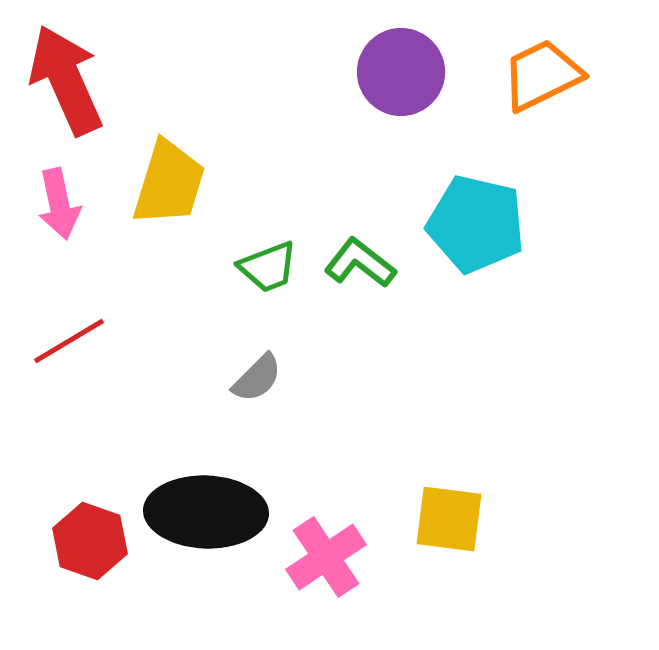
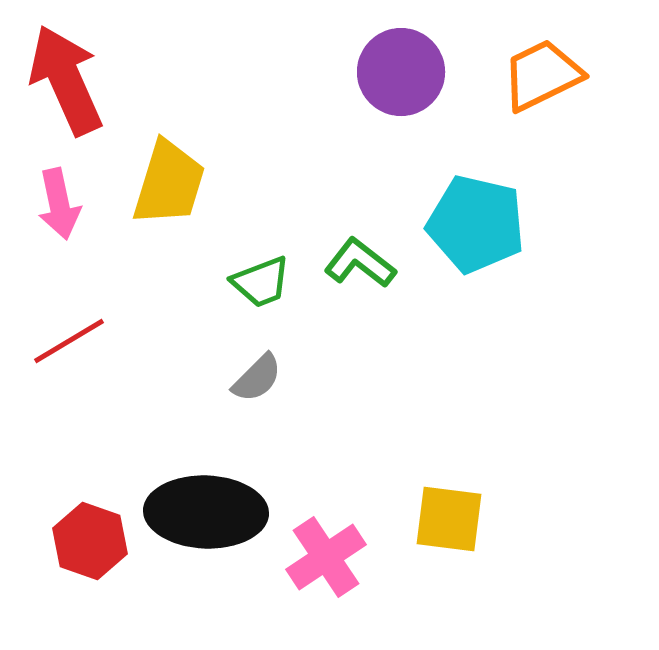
green trapezoid: moved 7 px left, 15 px down
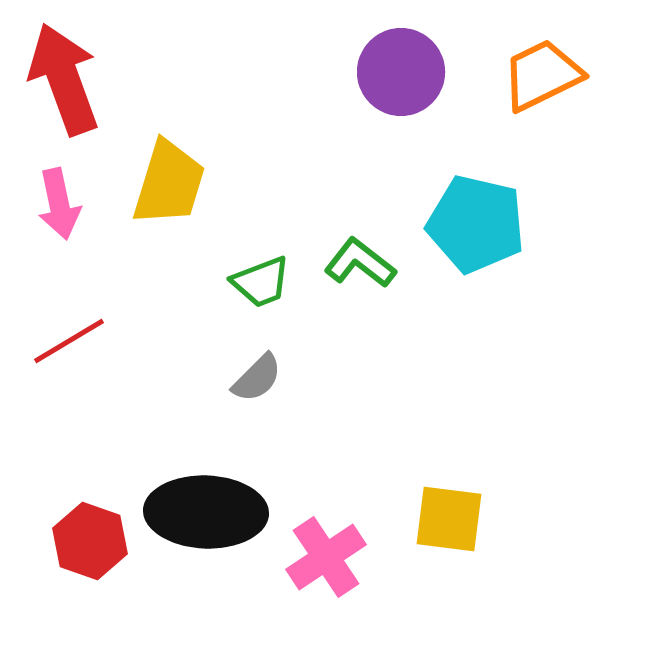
red arrow: moved 2 px left, 1 px up; rotated 4 degrees clockwise
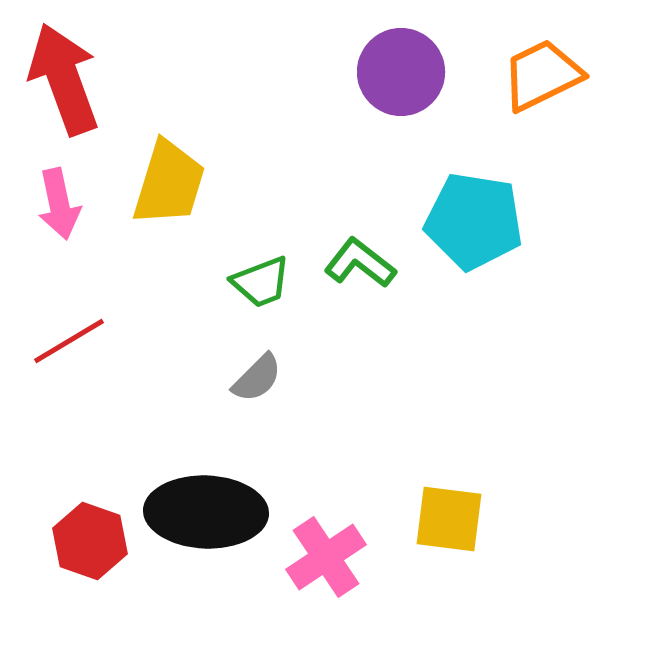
cyan pentagon: moved 2 px left, 3 px up; rotated 4 degrees counterclockwise
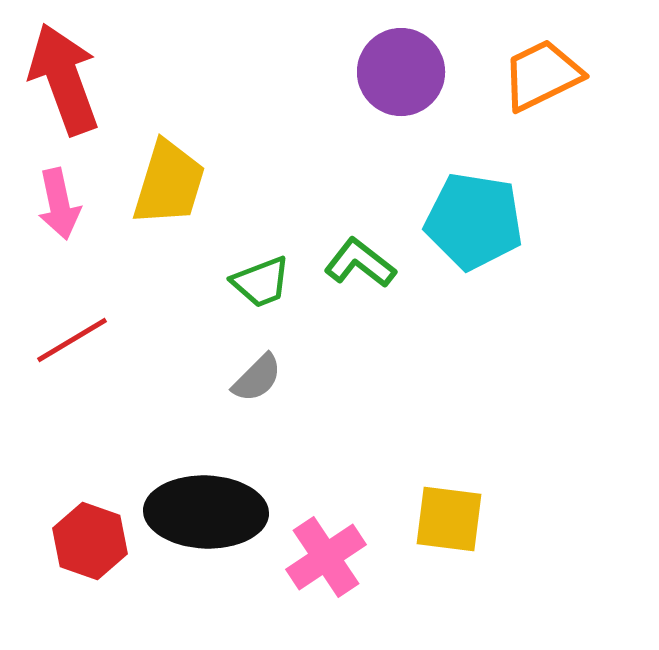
red line: moved 3 px right, 1 px up
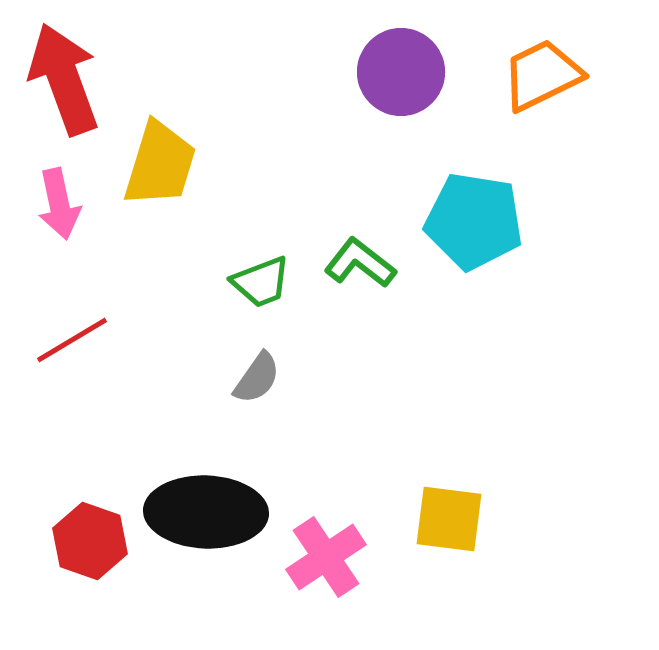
yellow trapezoid: moved 9 px left, 19 px up
gray semicircle: rotated 10 degrees counterclockwise
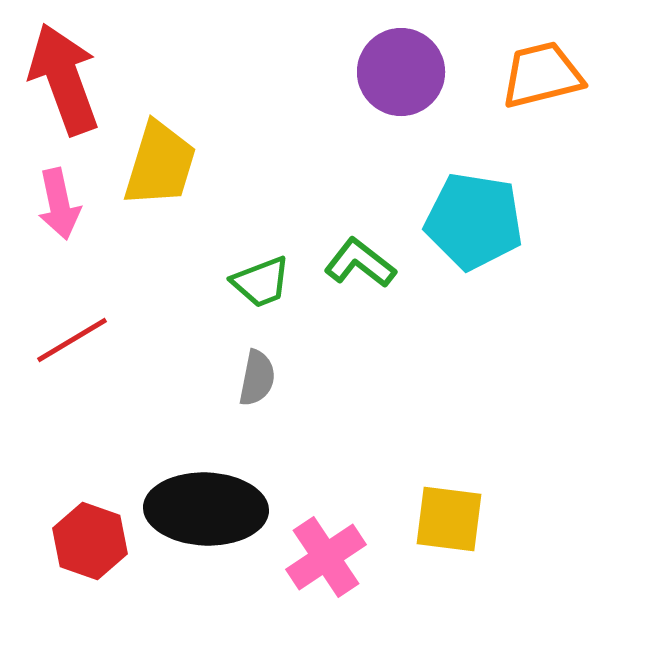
orange trapezoid: rotated 12 degrees clockwise
gray semicircle: rotated 24 degrees counterclockwise
black ellipse: moved 3 px up
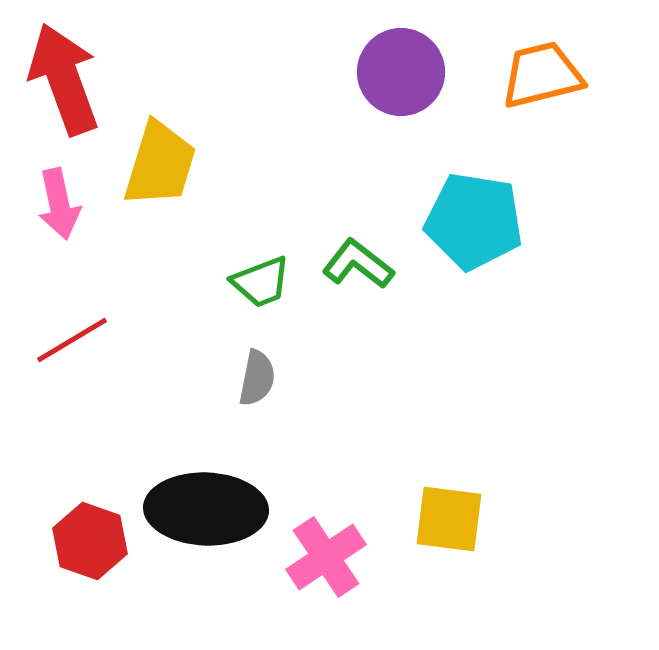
green L-shape: moved 2 px left, 1 px down
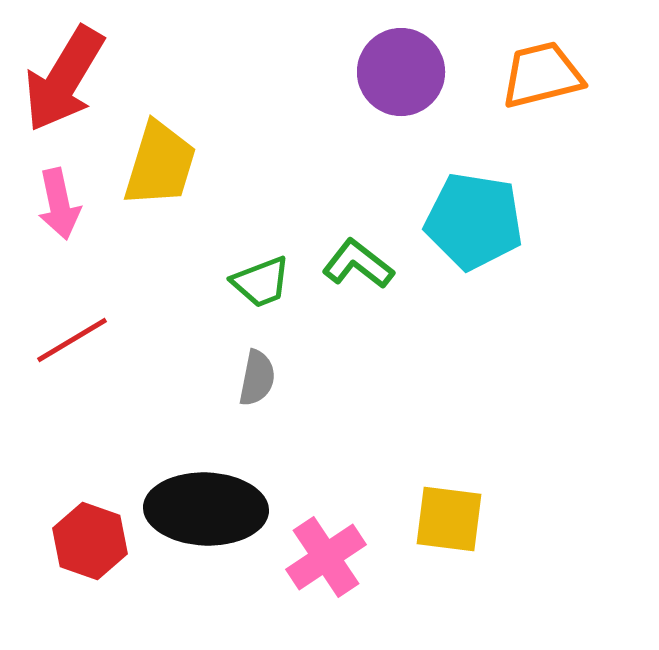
red arrow: rotated 129 degrees counterclockwise
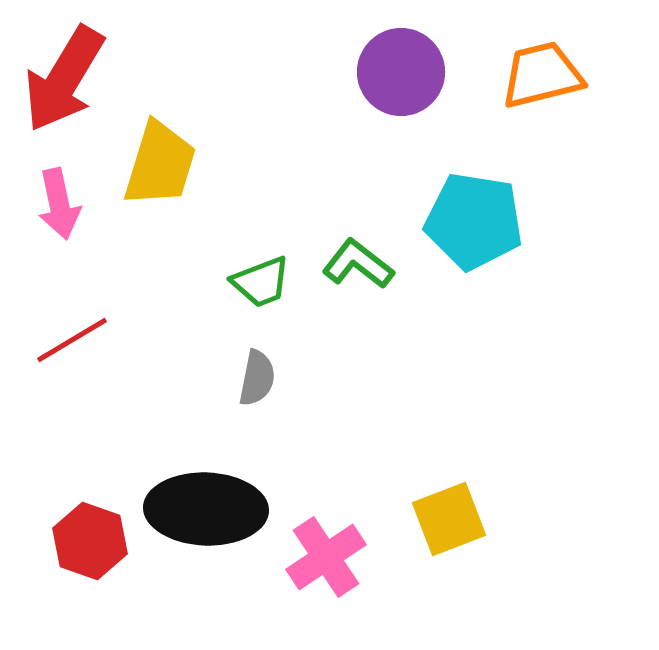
yellow square: rotated 28 degrees counterclockwise
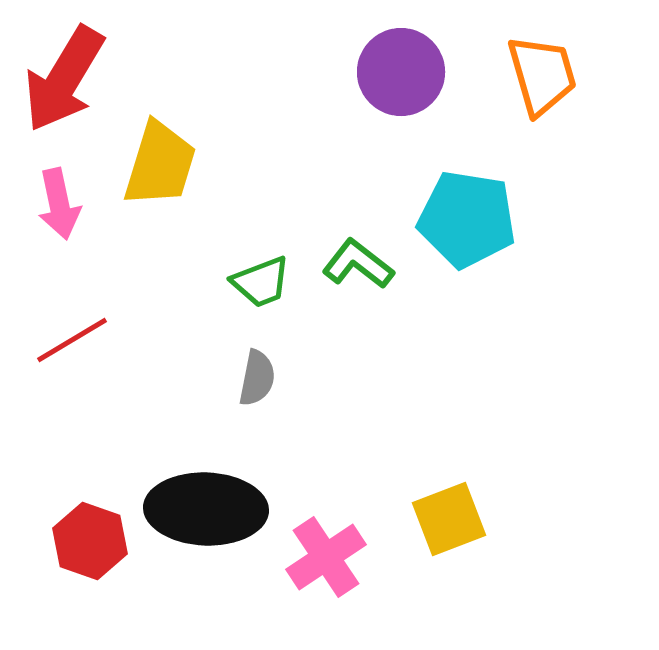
orange trapezoid: rotated 88 degrees clockwise
cyan pentagon: moved 7 px left, 2 px up
